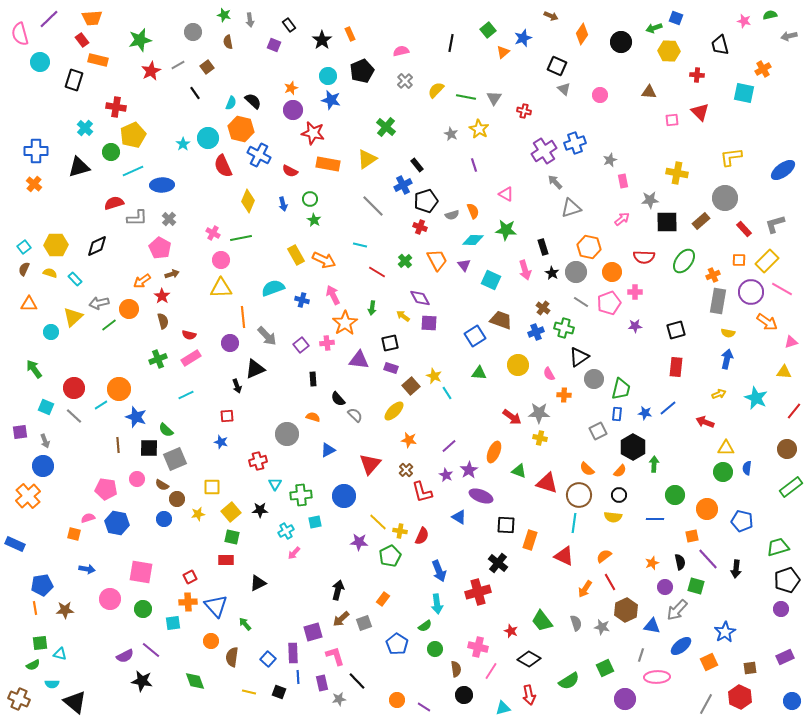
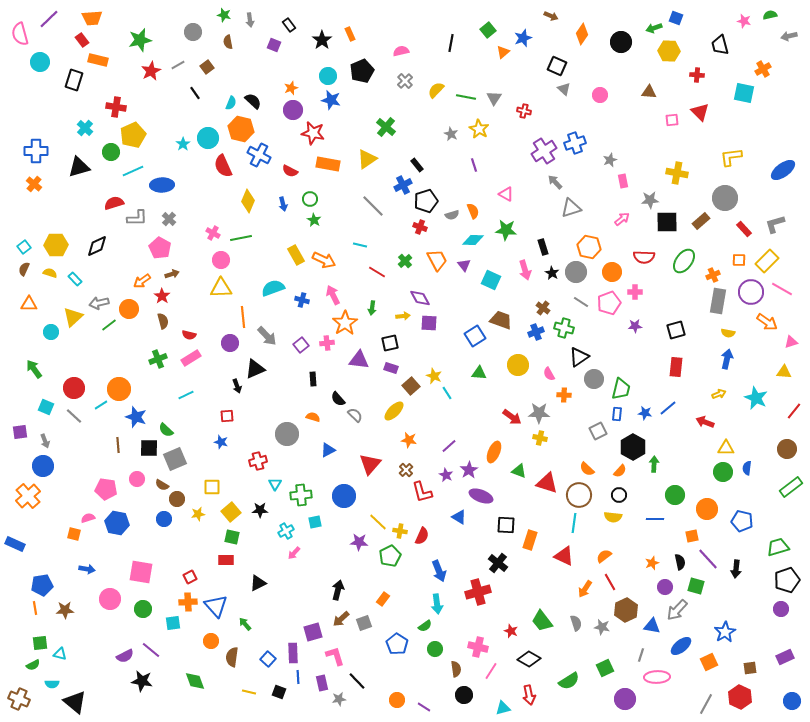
yellow arrow at (403, 316): rotated 136 degrees clockwise
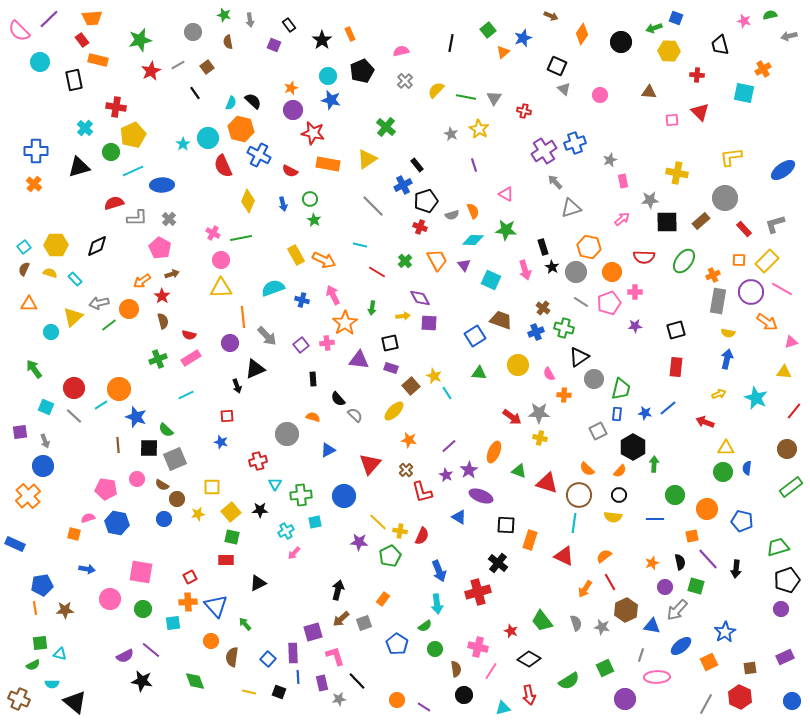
pink semicircle at (20, 34): moved 1 px left, 3 px up; rotated 30 degrees counterclockwise
black rectangle at (74, 80): rotated 30 degrees counterclockwise
black star at (552, 273): moved 6 px up
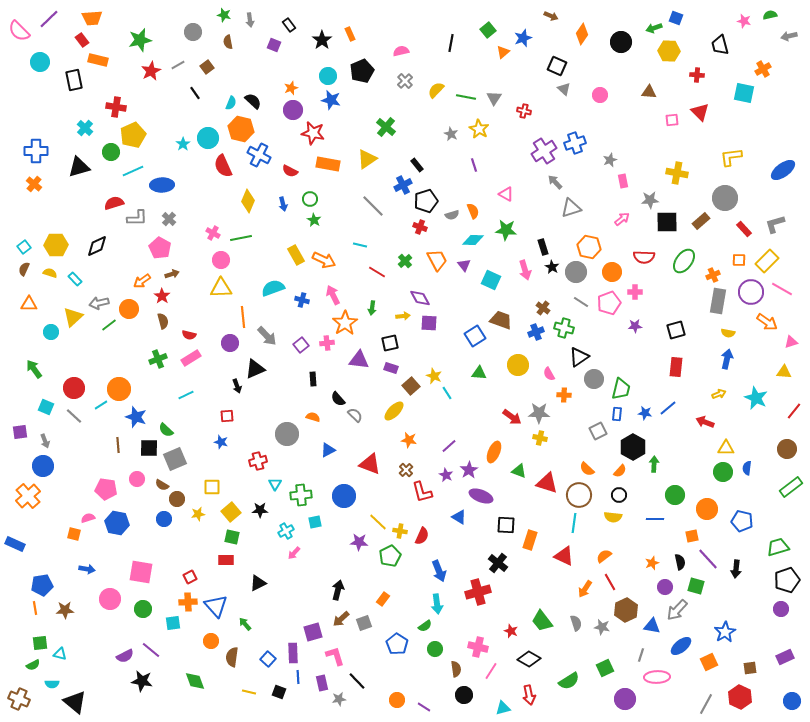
red triangle at (370, 464): rotated 50 degrees counterclockwise
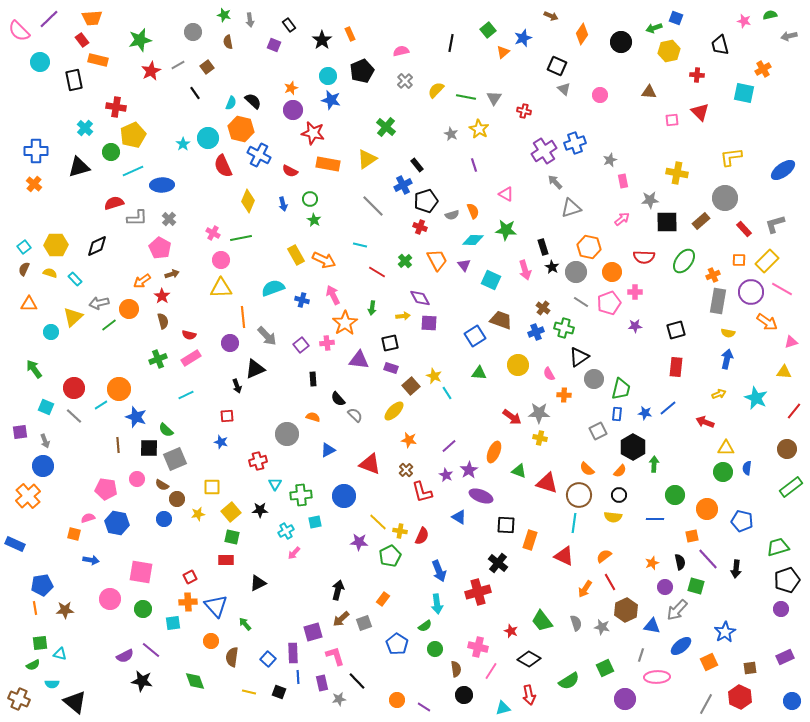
yellow hexagon at (669, 51): rotated 15 degrees counterclockwise
blue arrow at (87, 569): moved 4 px right, 9 px up
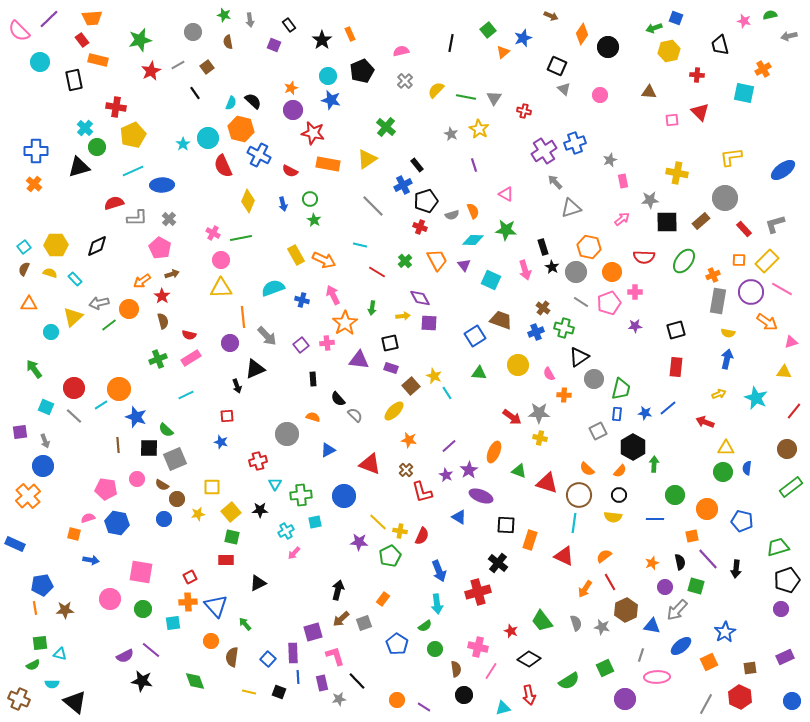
black circle at (621, 42): moved 13 px left, 5 px down
green circle at (111, 152): moved 14 px left, 5 px up
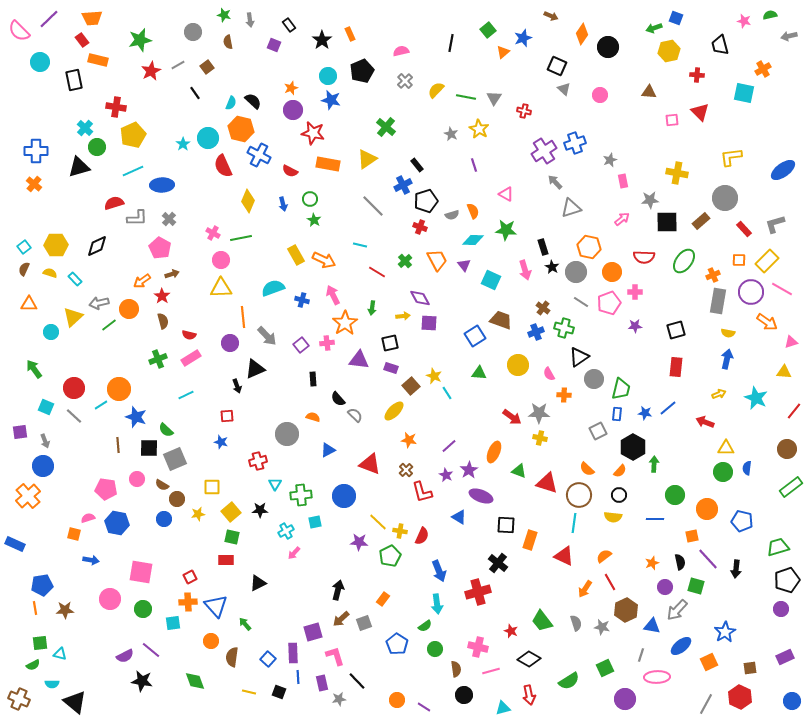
pink line at (491, 671): rotated 42 degrees clockwise
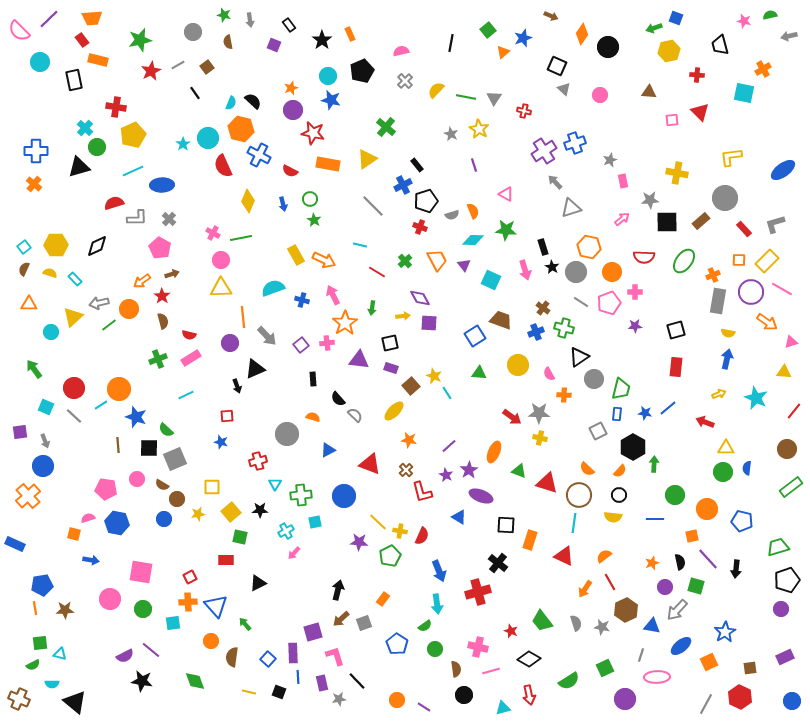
green square at (232, 537): moved 8 px right
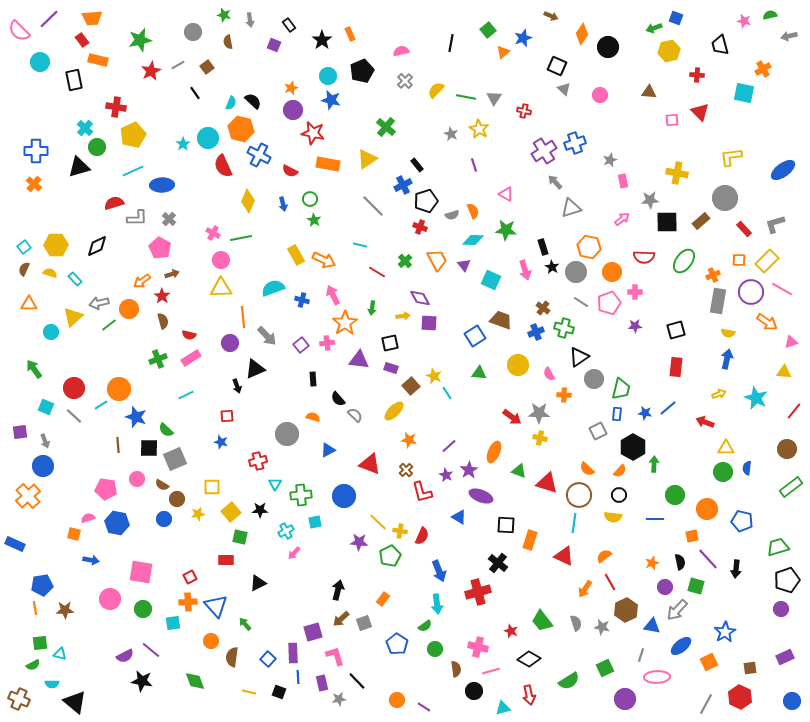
black circle at (464, 695): moved 10 px right, 4 px up
